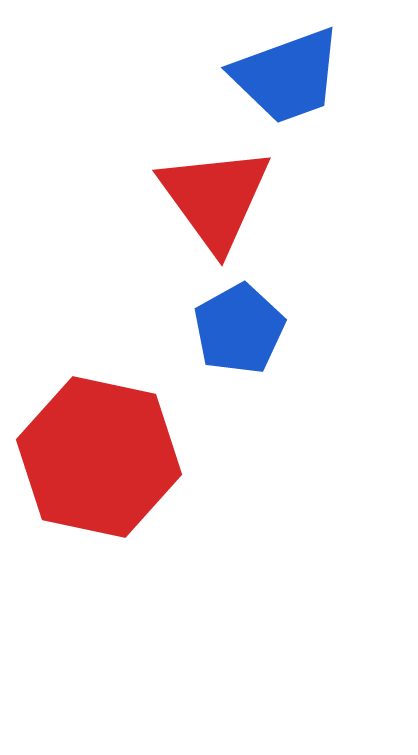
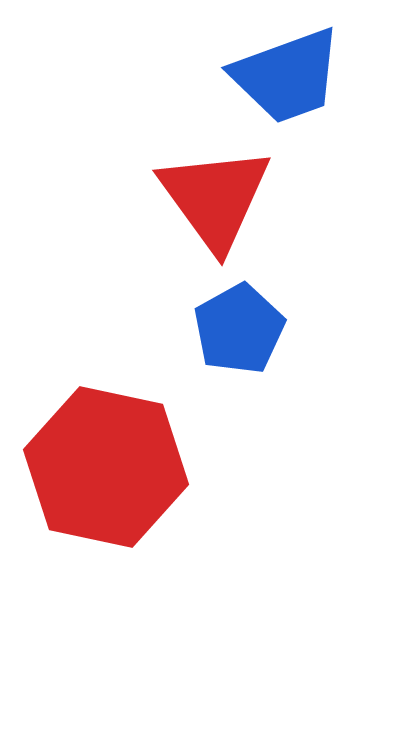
red hexagon: moved 7 px right, 10 px down
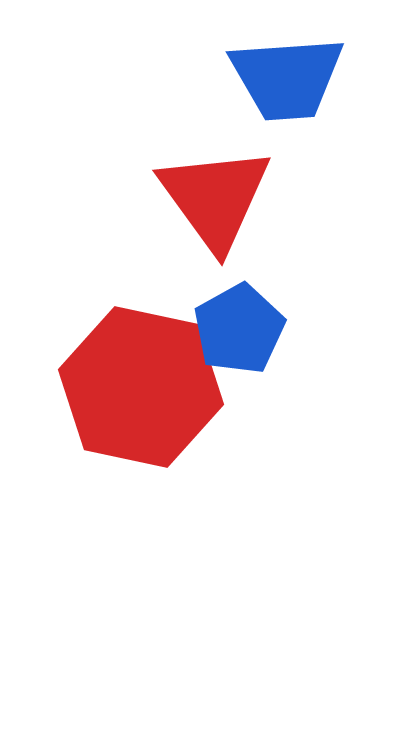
blue trapezoid: moved 2 px down; rotated 16 degrees clockwise
red hexagon: moved 35 px right, 80 px up
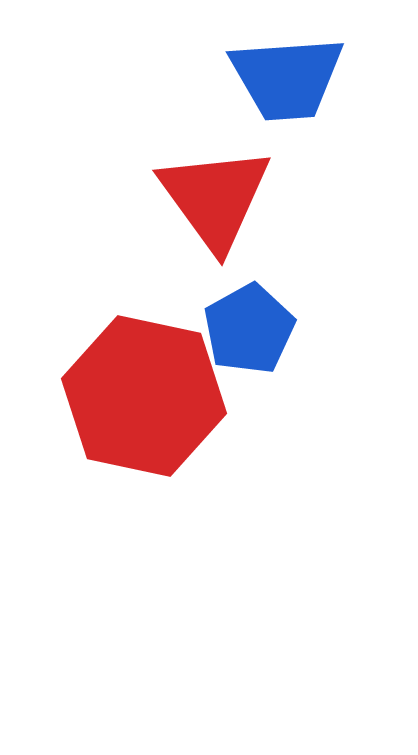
blue pentagon: moved 10 px right
red hexagon: moved 3 px right, 9 px down
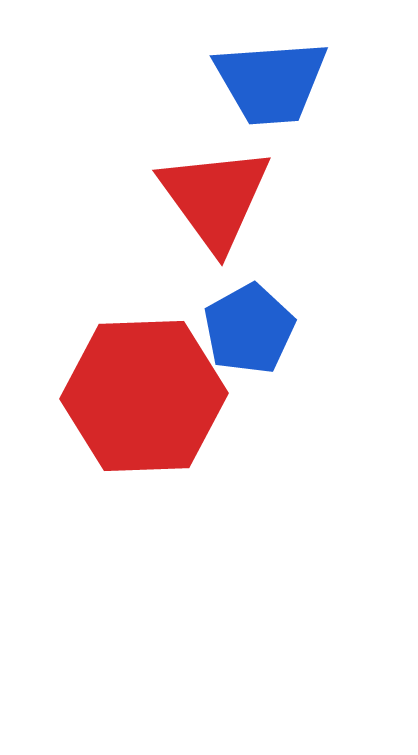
blue trapezoid: moved 16 px left, 4 px down
red hexagon: rotated 14 degrees counterclockwise
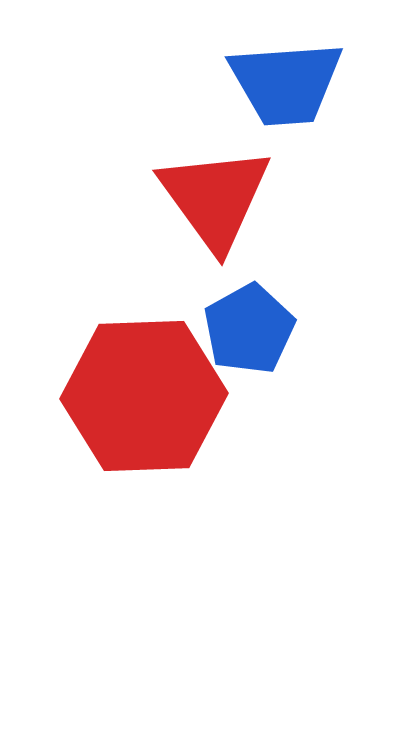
blue trapezoid: moved 15 px right, 1 px down
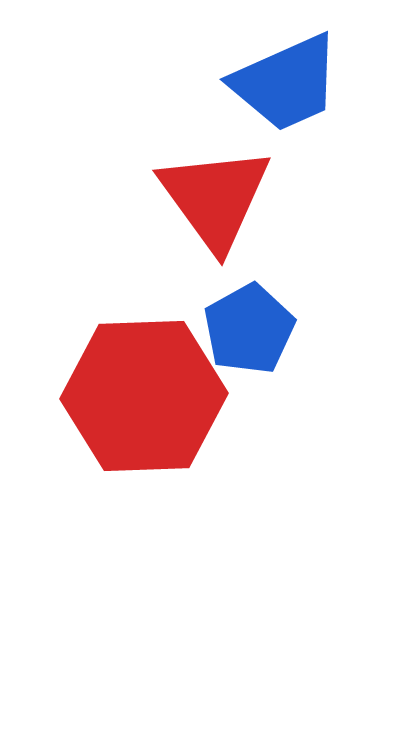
blue trapezoid: rotated 20 degrees counterclockwise
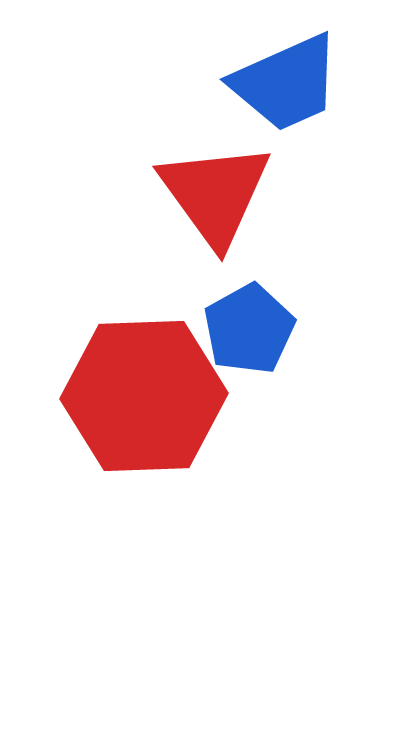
red triangle: moved 4 px up
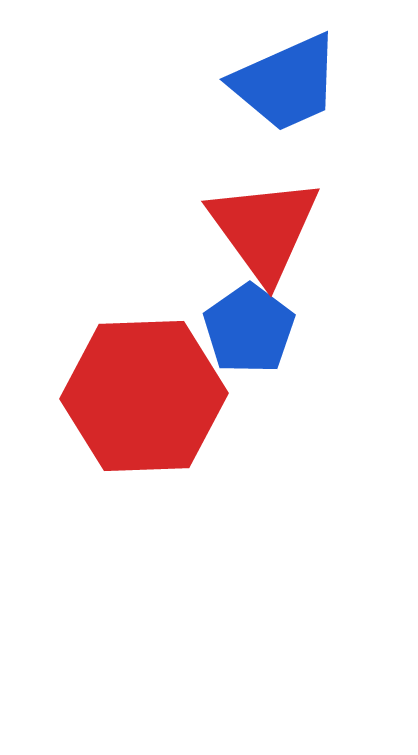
red triangle: moved 49 px right, 35 px down
blue pentagon: rotated 6 degrees counterclockwise
